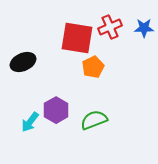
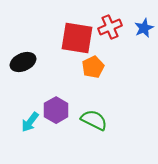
blue star: rotated 24 degrees counterclockwise
green semicircle: rotated 48 degrees clockwise
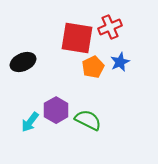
blue star: moved 24 px left, 34 px down
green semicircle: moved 6 px left
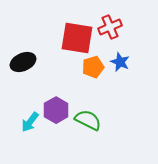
blue star: rotated 24 degrees counterclockwise
orange pentagon: rotated 10 degrees clockwise
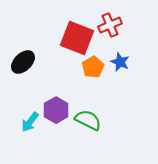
red cross: moved 2 px up
red square: rotated 12 degrees clockwise
black ellipse: rotated 20 degrees counterclockwise
orange pentagon: rotated 15 degrees counterclockwise
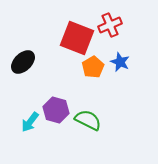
purple hexagon: rotated 15 degrees counterclockwise
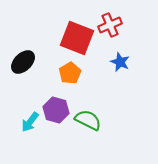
orange pentagon: moved 23 px left, 6 px down
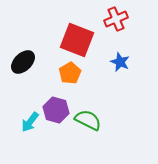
red cross: moved 6 px right, 6 px up
red square: moved 2 px down
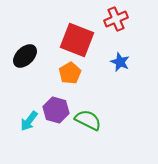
black ellipse: moved 2 px right, 6 px up
cyan arrow: moved 1 px left, 1 px up
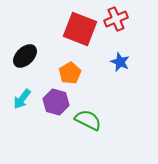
red square: moved 3 px right, 11 px up
purple hexagon: moved 8 px up
cyan arrow: moved 7 px left, 22 px up
